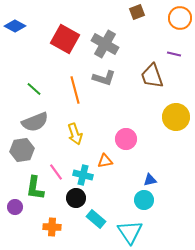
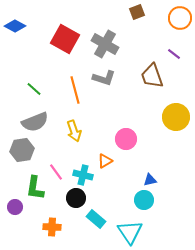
purple line: rotated 24 degrees clockwise
yellow arrow: moved 1 px left, 3 px up
orange triangle: rotated 21 degrees counterclockwise
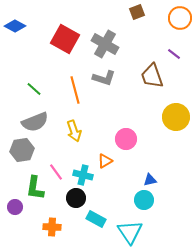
cyan rectangle: rotated 12 degrees counterclockwise
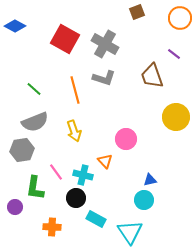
orange triangle: rotated 42 degrees counterclockwise
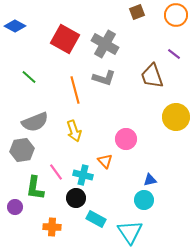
orange circle: moved 4 px left, 3 px up
green line: moved 5 px left, 12 px up
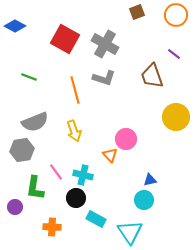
green line: rotated 21 degrees counterclockwise
orange triangle: moved 5 px right, 6 px up
